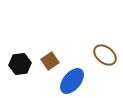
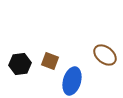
brown square: rotated 36 degrees counterclockwise
blue ellipse: rotated 24 degrees counterclockwise
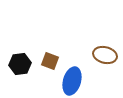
brown ellipse: rotated 25 degrees counterclockwise
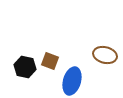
black hexagon: moved 5 px right, 3 px down; rotated 20 degrees clockwise
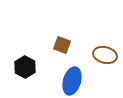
brown square: moved 12 px right, 16 px up
black hexagon: rotated 15 degrees clockwise
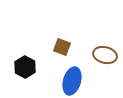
brown square: moved 2 px down
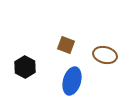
brown square: moved 4 px right, 2 px up
